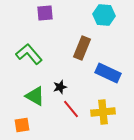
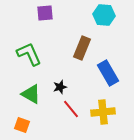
green L-shape: rotated 16 degrees clockwise
blue rectangle: rotated 35 degrees clockwise
green triangle: moved 4 px left, 2 px up
orange square: rotated 28 degrees clockwise
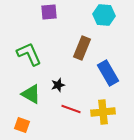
purple square: moved 4 px right, 1 px up
black star: moved 2 px left, 2 px up
red line: rotated 30 degrees counterclockwise
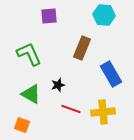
purple square: moved 4 px down
blue rectangle: moved 3 px right, 1 px down
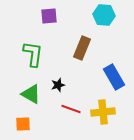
green L-shape: moved 4 px right; rotated 32 degrees clockwise
blue rectangle: moved 3 px right, 3 px down
orange square: moved 1 px right, 1 px up; rotated 21 degrees counterclockwise
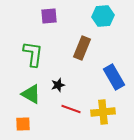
cyan hexagon: moved 1 px left, 1 px down; rotated 10 degrees counterclockwise
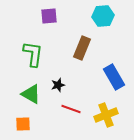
yellow cross: moved 3 px right, 3 px down; rotated 15 degrees counterclockwise
